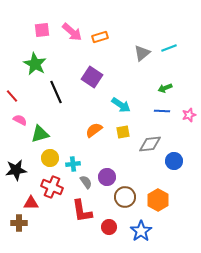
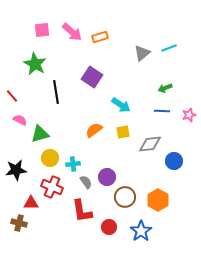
black line: rotated 15 degrees clockwise
brown cross: rotated 14 degrees clockwise
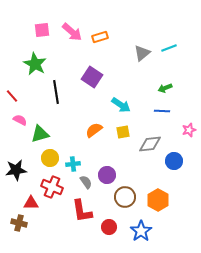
pink star: moved 15 px down
purple circle: moved 2 px up
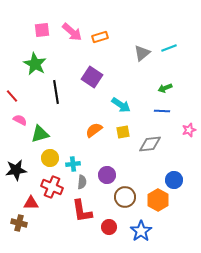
blue circle: moved 19 px down
gray semicircle: moved 4 px left; rotated 40 degrees clockwise
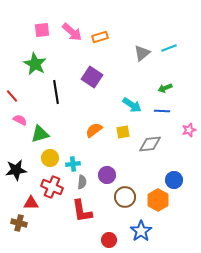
cyan arrow: moved 11 px right
red circle: moved 13 px down
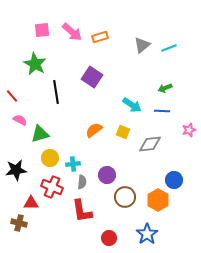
gray triangle: moved 8 px up
yellow square: rotated 32 degrees clockwise
blue star: moved 6 px right, 3 px down
red circle: moved 2 px up
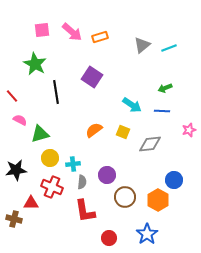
red L-shape: moved 3 px right
brown cross: moved 5 px left, 4 px up
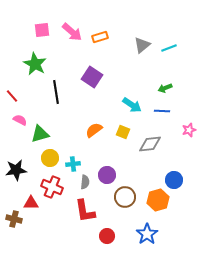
gray semicircle: moved 3 px right
orange hexagon: rotated 15 degrees clockwise
red circle: moved 2 px left, 2 px up
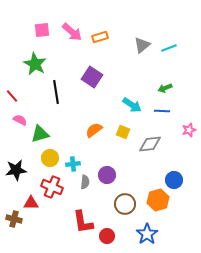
brown circle: moved 7 px down
red L-shape: moved 2 px left, 11 px down
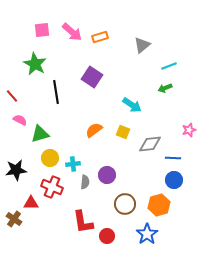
cyan line: moved 18 px down
blue line: moved 11 px right, 47 px down
orange hexagon: moved 1 px right, 5 px down
brown cross: rotated 21 degrees clockwise
